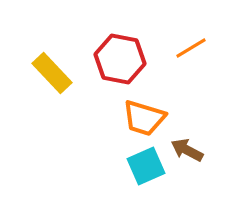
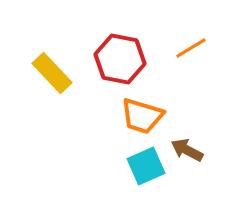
orange trapezoid: moved 2 px left, 2 px up
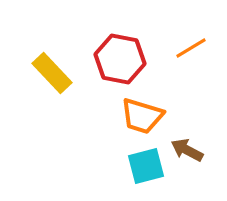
cyan square: rotated 9 degrees clockwise
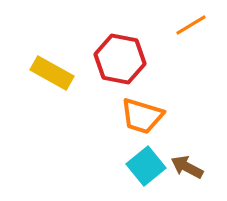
orange line: moved 23 px up
yellow rectangle: rotated 18 degrees counterclockwise
brown arrow: moved 17 px down
cyan square: rotated 24 degrees counterclockwise
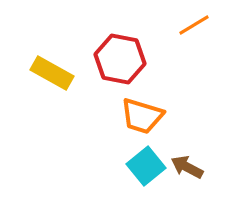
orange line: moved 3 px right
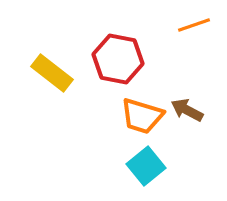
orange line: rotated 12 degrees clockwise
red hexagon: moved 2 px left
yellow rectangle: rotated 9 degrees clockwise
brown arrow: moved 57 px up
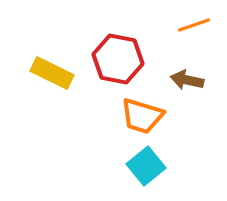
yellow rectangle: rotated 12 degrees counterclockwise
brown arrow: moved 30 px up; rotated 16 degrees counterclockwise
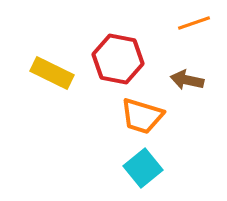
orange line: moved 2 px up
cyan square: moved 3 px left, 2 px down
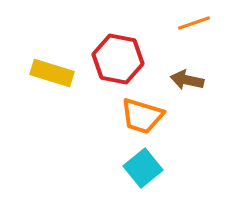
yellow rectangle: rotated 9 degrees counterclockwise
